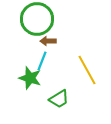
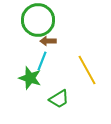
green circle: moved 1 px right, 1 px down
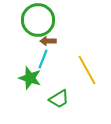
cyan line: moved 1 px right, 2 px up
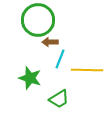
brown arrow: moved 2 px right, 1 px down
cyan line: moved 17 px right
yellow line: rotated 60 degrees counterclockwise
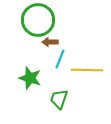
green trapezoid: rotated 140 degrees clockwise
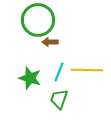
cyan line: moved 1 px left, 13 px down
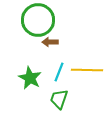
green star: rotated 10 degrees clockwise
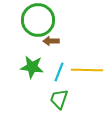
brown arrow: moved 1 px right, 1 px up
green star: moved 2 px right, 11 px up; rotated 20 degrees counterclockwise
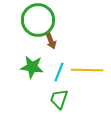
brown arrow: rotated 112 degrees counterclockwise
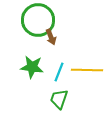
brown arrow: moved 4 px up
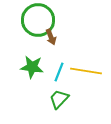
yellow line: moved 1 px left, 1 px down; rotated 8 degrees clockwise
green trapezoid: rotated 25 degrees clockwise
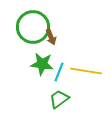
green circle: moved 5 px left, 7 px down
green star: moved 10 px right, 3 px up
green trapezoid: rotated 10 degrees clockwise
